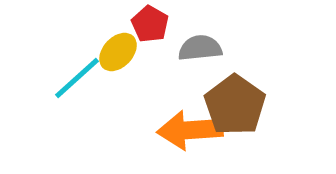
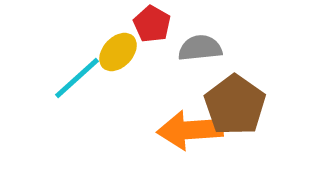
red pentagon: moved 2 px right
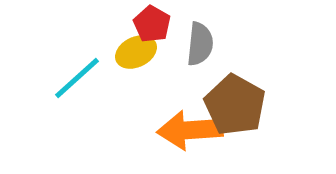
gray semicircle: moved 4 px up; rotated 102 degrees clockwise
yellow ellipse: moved 18 px right; rotated 21 degrees clockwise
brown pentagon: rotated 6 degrees counterclockwise
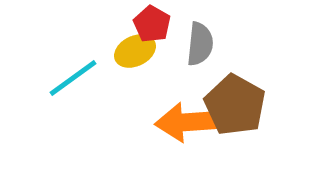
yellow ellipse: moved 1 px left, 1 px up
cyan line: moved 4 px left; rotated 6 degrees clockwise
orange arrow: moved 2 px left, 8 px up
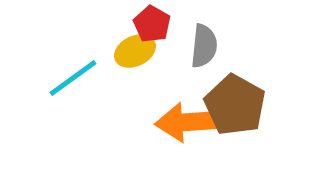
gray semicircle: moved 4 px right, 2 px down
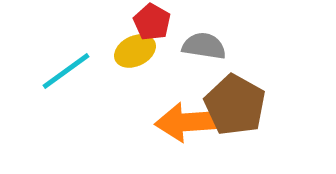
red pentagon: moved 2 px up
gray semicircle: rotated 87 degrees counterclockwise
cyan line: moved 7 px left, 7 px up
